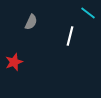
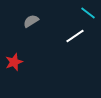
gray semicircle: moved 1 px up; rotated 147 degrees counterclockwise
white line: moved 5 px right; rotated 42 degrees clockwise
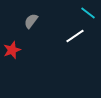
gray semicircle: rotated 21 degrees counterclockwise
red star: moved 2 px left, 12 px up
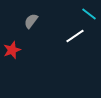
cyan line: moved 1 px right, 1 px down
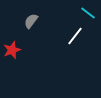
cyan line: moved 1 px left, 1 px up
white line: rotated 18 degrees counterclockwise
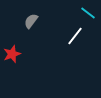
red star: moved 4 px down
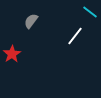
cyan line: moved 2 px right, 1 px up
red star: rotated 12 degrees counterclockwise
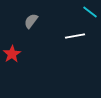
white line: rotated 42 degrees clockwise
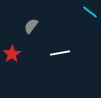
gray semicircle: moved 5 px down
white line: moved 15 px left, 17 px down
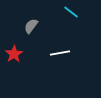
cyan line: moved 19 px left
red star: moved 2 px right
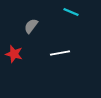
cyan line: rotated 14 degrees counterclockwise
red star: rotated 24 degrees counterclockwise
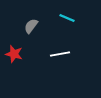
cyan line: moved 4 px left, 6 px down
white line: moved 1 px down
